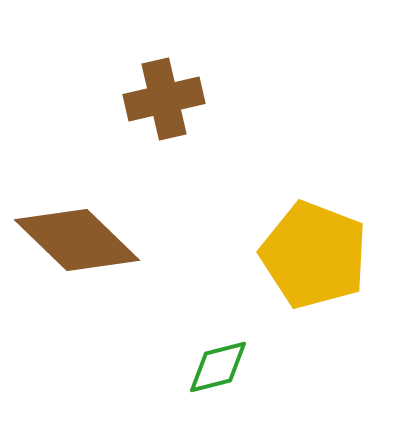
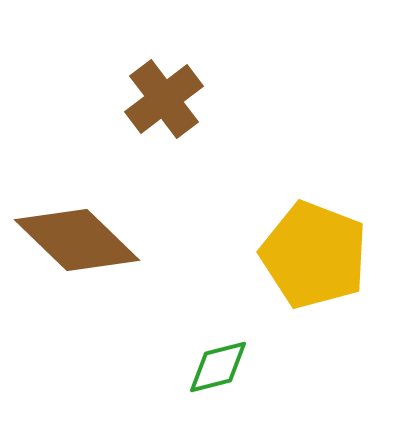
brown cross: rotated 24 degrees counterclockwise
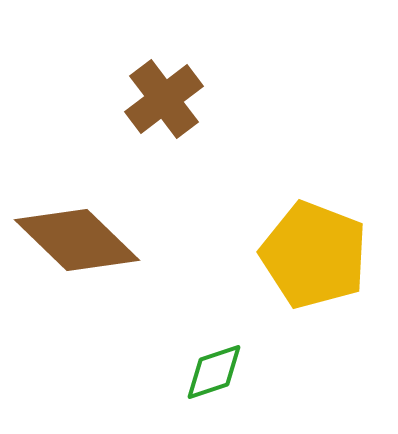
green diamond: moved 4 px left, 5 px down; rotated 4 degrees counterclockwise
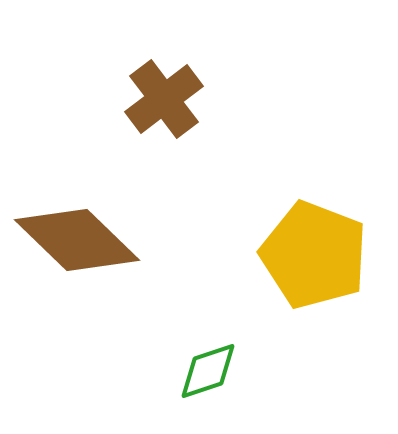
green diamond: moved 6 px left, 1 px up
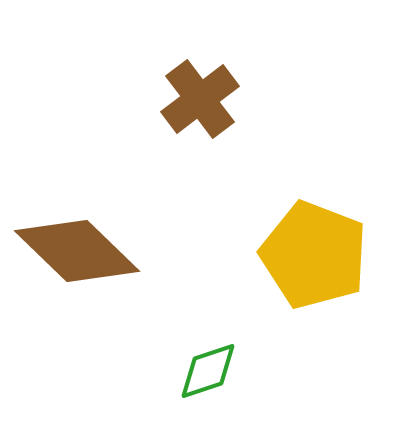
brown cross: moved 36 px right
brown diamond: moved 11 px down
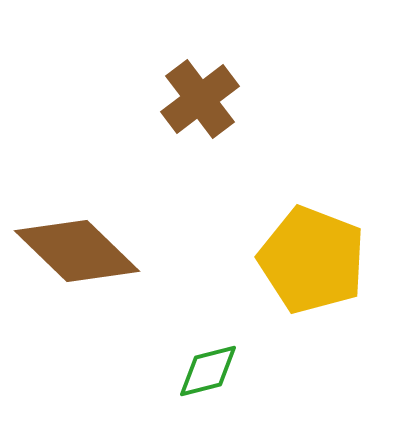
yellow pentagon: moved 2 px left, 5 px down
green diamond: rotated 4 degrees clockwise
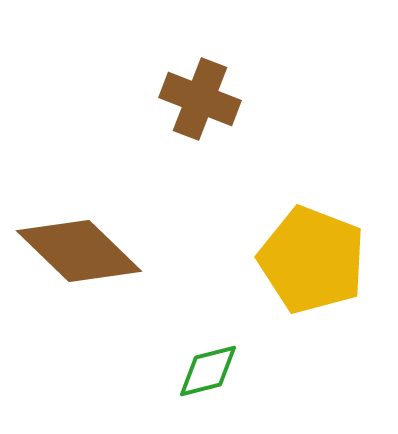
brown cross: rotated 32 degrees counterclockwise
brown diamond: moved 2 px right
